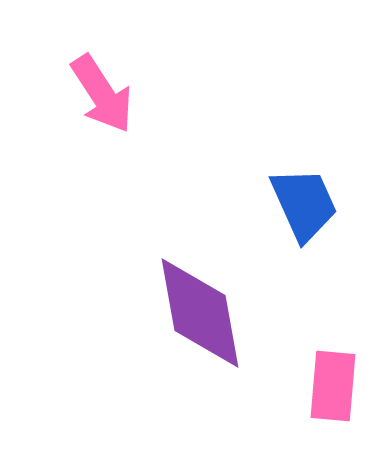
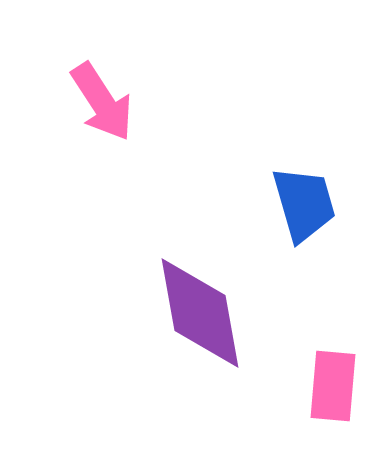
pink arrow: moved 8 px down
blue trapezoid: rotated 8 degrees clockwise
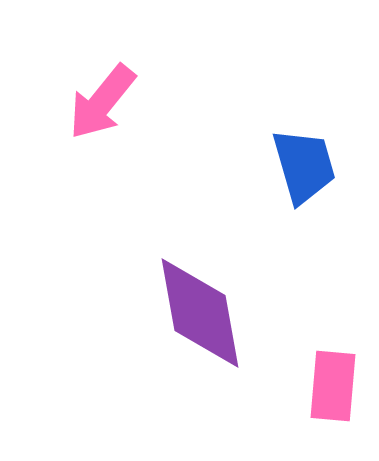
pink arrow: rotated 72 degrees clockwise
blue trapezoid: moved 38 px up
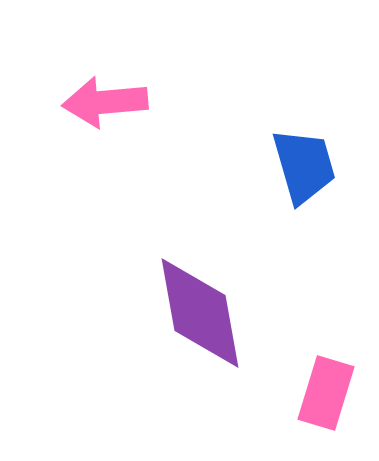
pink arrow: moved 3 px right; rotated 46 degrees clockwise
pink rectangle: moved 7 px left, 7 px down; rotated 12 degrees clockwise
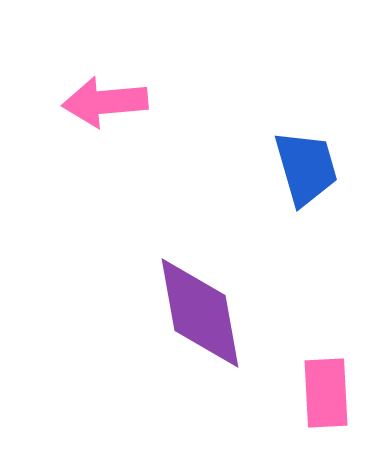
blue trapezoid: moved 2 px right, 2 px down
pink rectangle: rotated 20 degrees counterclockwise
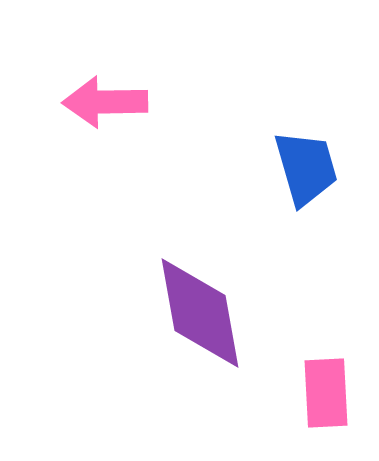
pink arrow: rotated 4 degrees clockwise
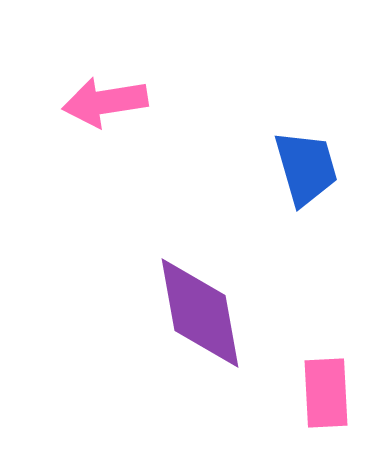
pink arrow: rotated 8 degrees counterclockwise
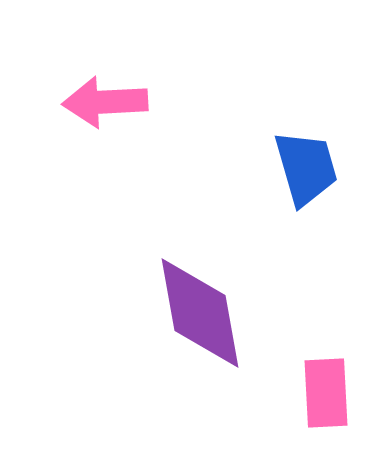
pink arrow: rotated 6 degrees clockwise
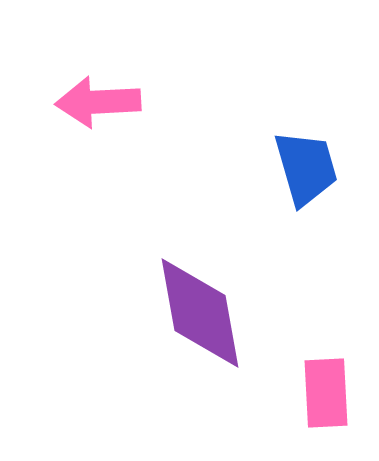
pink arrow: moved 7 px left
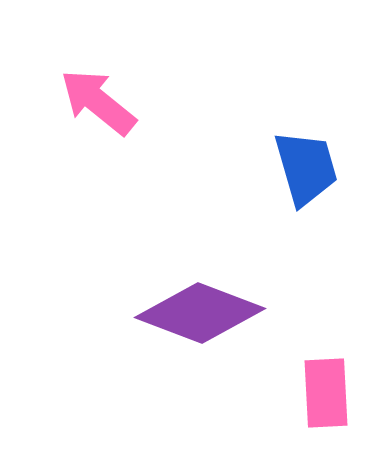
pink arrow: rotated 42 degrees clockwise
purple diamond: rotated 59 degrees counterclockwise
